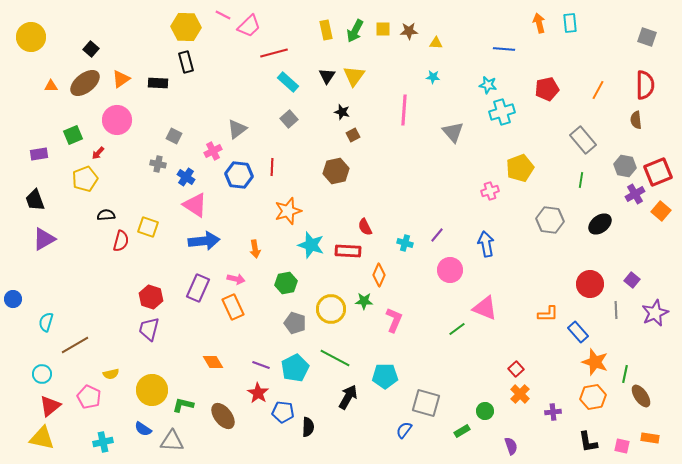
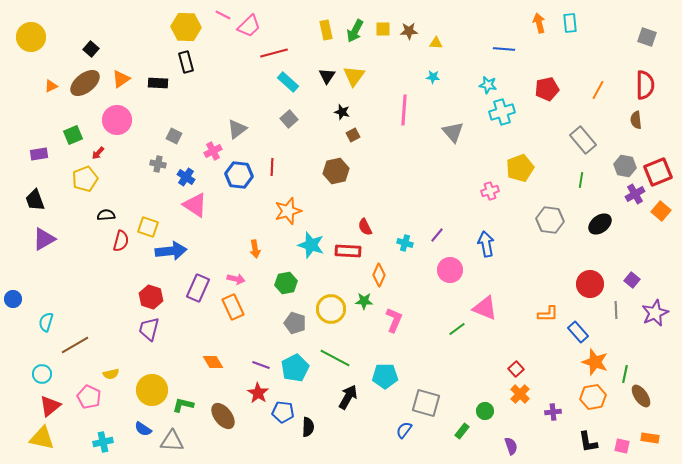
orange triangle at (51, 86): rotated 24 degrees counterclockwise
blue arrow at (204, 241): moved 33 px left, 10 px down
green rectangle at (462, 431): rotated 21 degrees counterclockwise
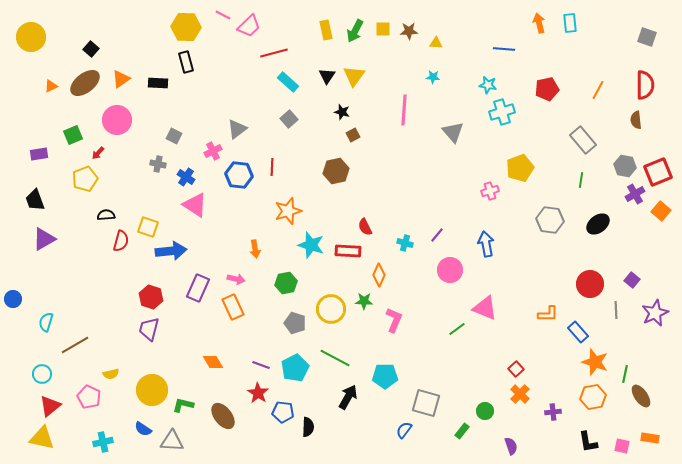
black ellipse at (600, 224): moved 2 px left
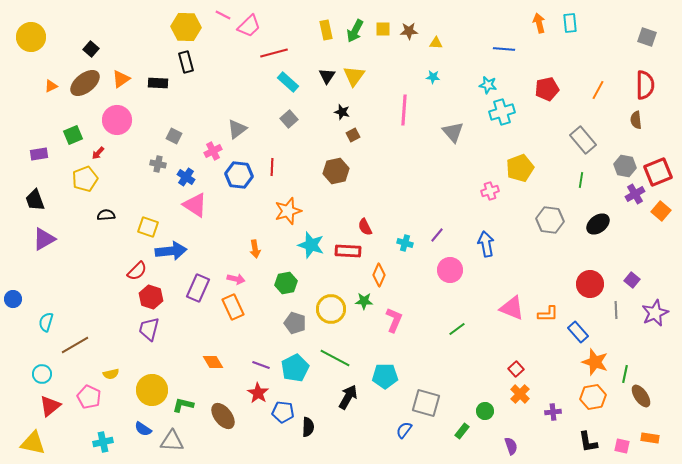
red semicircle at (121, 241): moved 16 px right, 30 px down; rotated 30 degrees clockwise
pink triangle at (485, 308): moved 27 px right
yellow triangle at (42, 438): moved 9 px left, 5 px down
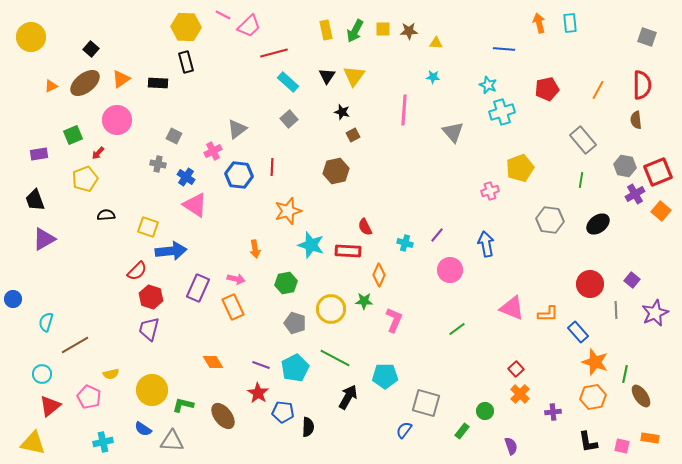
cyan star at (488, 85): rotated 12 degrees clockwise
red semicircle at (645, 85): moved 3 px left
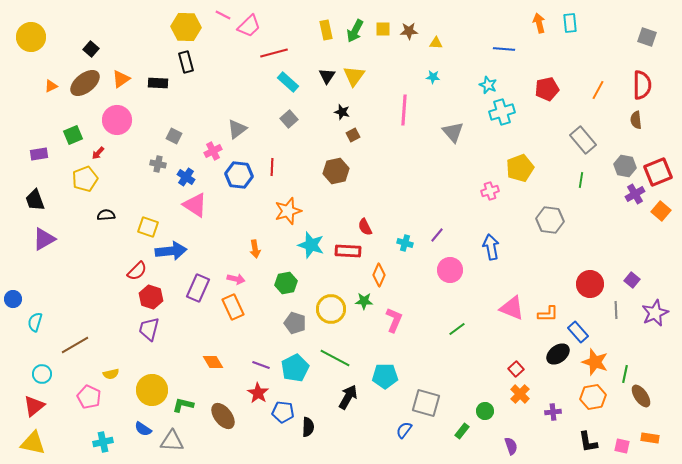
black ellipse at (598, 224): moved 40 px left, 130 px down
blue arrow at (486, 244): moved 5 px right, 3 px down
cyan semicircle at (46, 322): moved 11 px left
red triangle at (50, 406): moved 16 px left
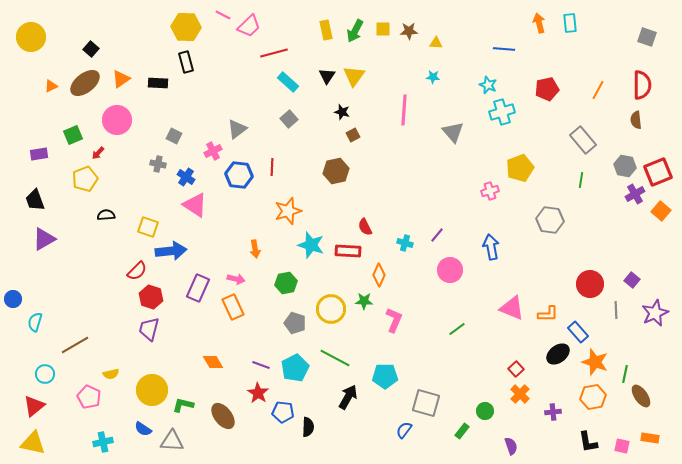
cyan circle at (42, 374): moved 3 px right
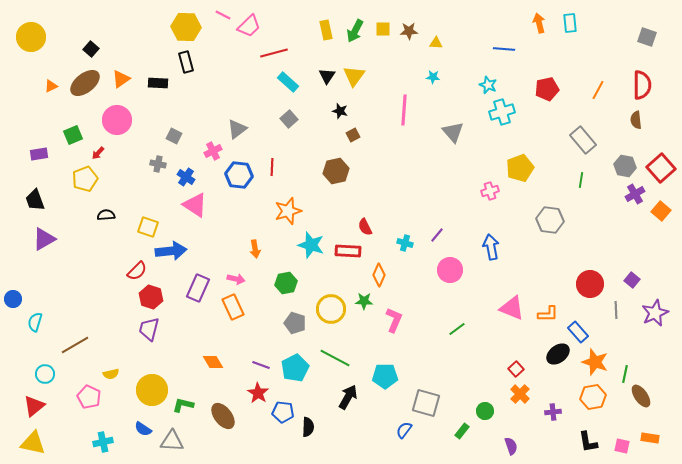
black star at (342, 112): moved 2 px left, 1 px up
red square at (658, 172): moved 3 px right, 4 px up; rotated 20 degrees counterclockwise
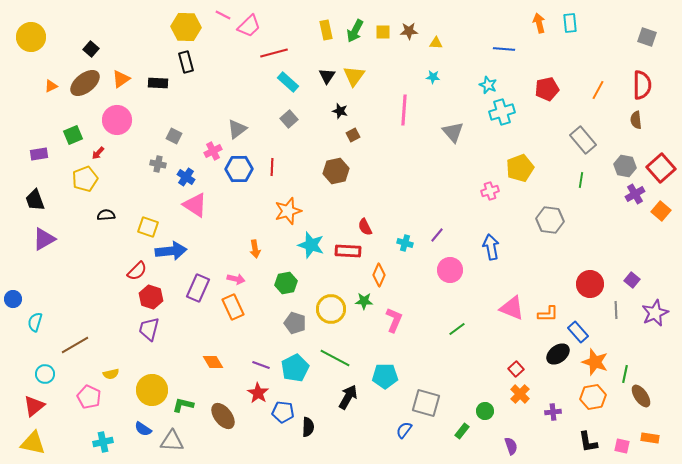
yellow square at (383, 29): moved 3 px down
blue hexagon at (239, 175): moved 6 px up; rotated 8 degrees counterclockwise
